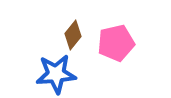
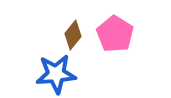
pink pentagon: moved 1 px left, 9 px up; rotated 27 degrees counterclockwise
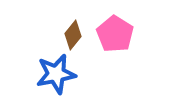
blue star: rotated 6 degrees counterclockwise
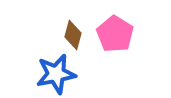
brown diamond: rotated 24 degrees counterclockwise
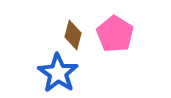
blue star: moved 2 px right, 1 px up; rotated 27 degrees counterclockwise
